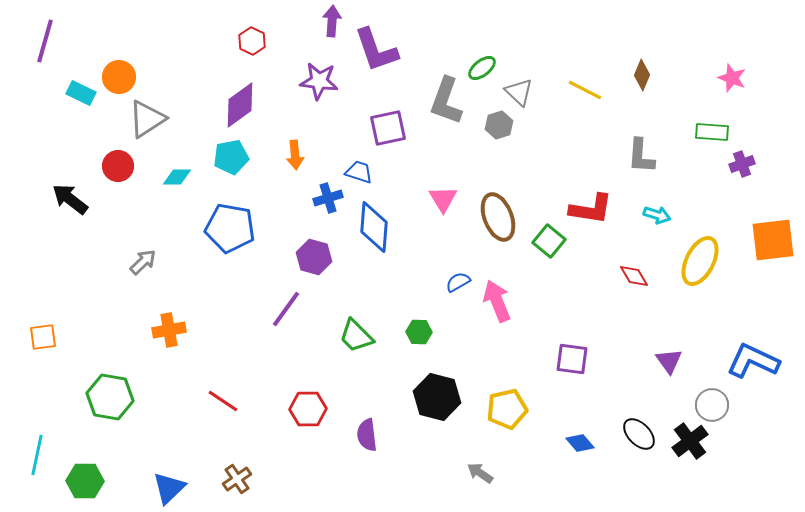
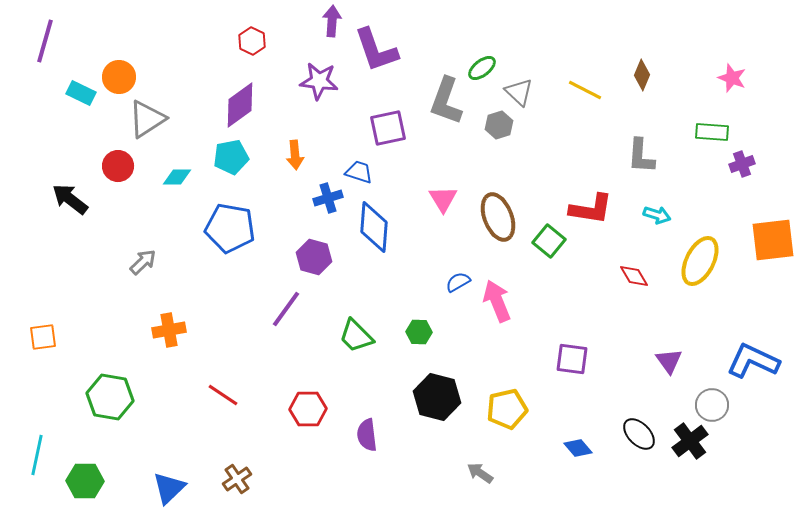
red line at (223, 401): moved 6 px up
blue diamond at (580, 443): moved 2 px left, 5 px down
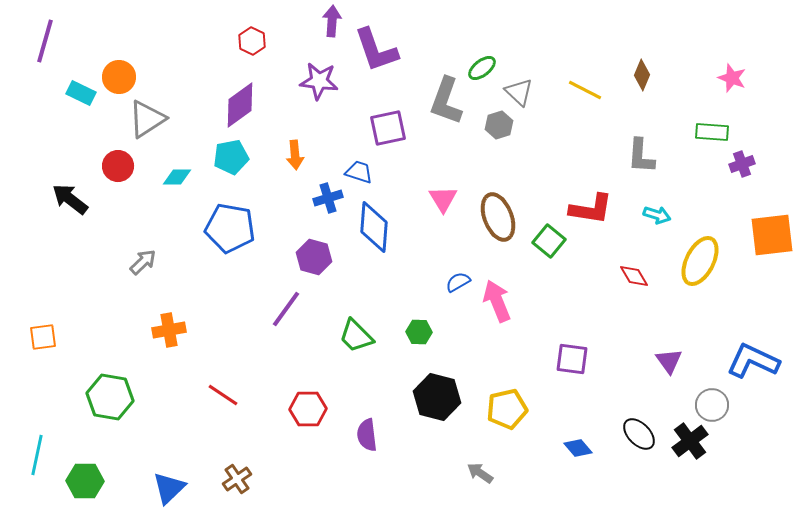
orange square at (773, 240): moved 1 px left, 5 px up
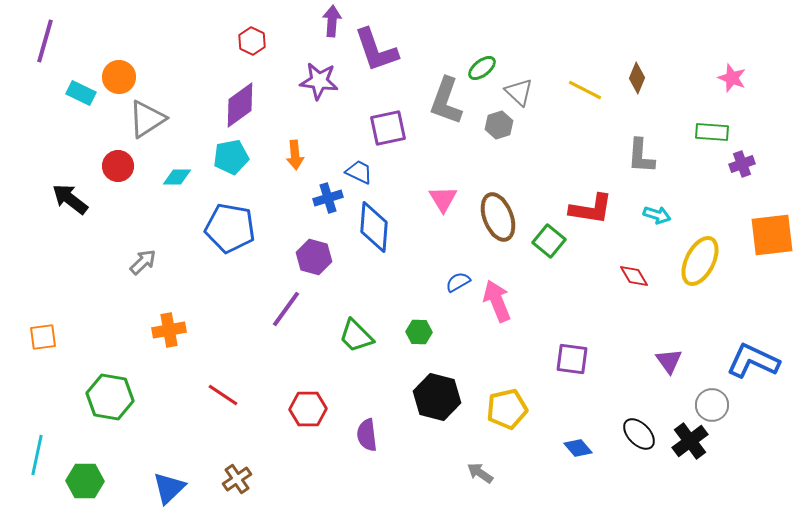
brown diamond at (642, 75): moved 5 px left, 3 px down
blue trapezoid at (359, 172): rotated 8 degrees clockwise
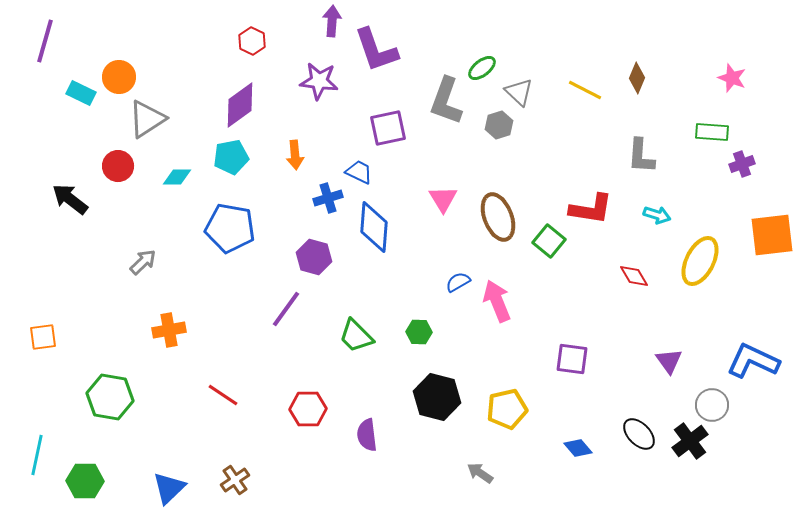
brown cross at (237, 479): moved 2 px left, 1 px down
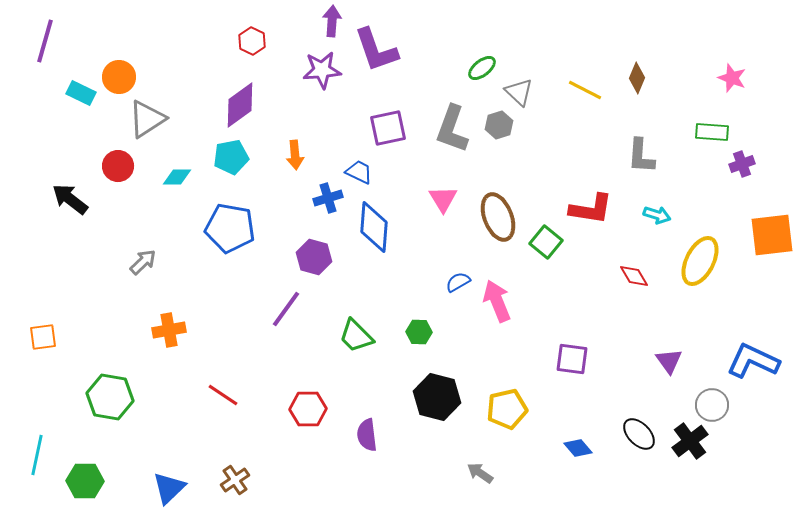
purple star at (319, 81): moved 3 px right, 11 px up; rotated 12 degrees counterclockwise
gray L-shape at (446, 101): moved 6 px right, 28 px down
green square at (549, 241): moved 3 px left, 1 px down
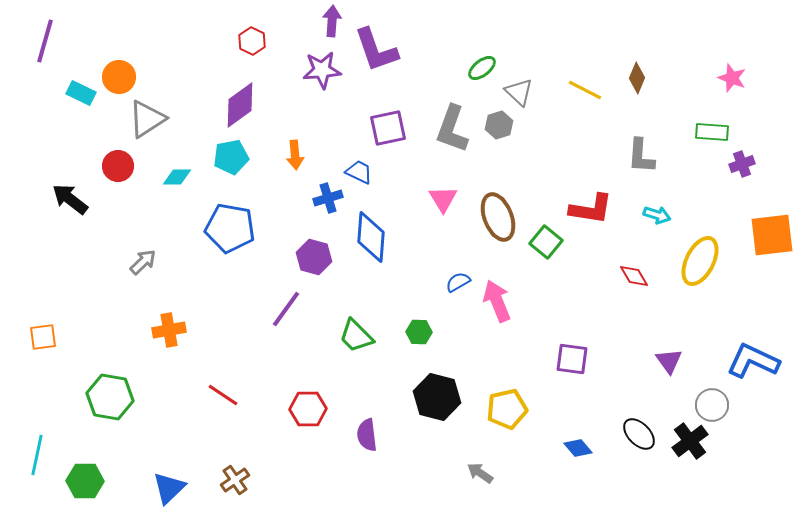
blue diamond at (374, 227): moved 3 px left, 10 px down
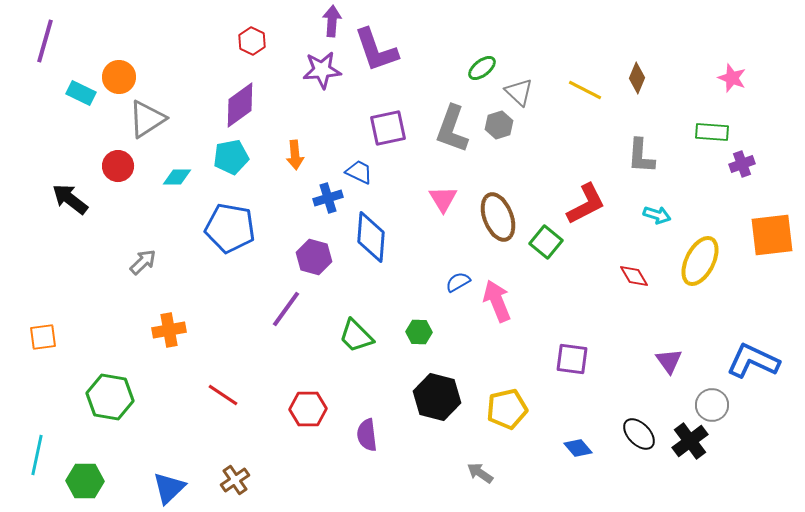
red L-shape at (591, 209): moved 5 px left, 5 px up; rotated 36 degrees counterclockwise
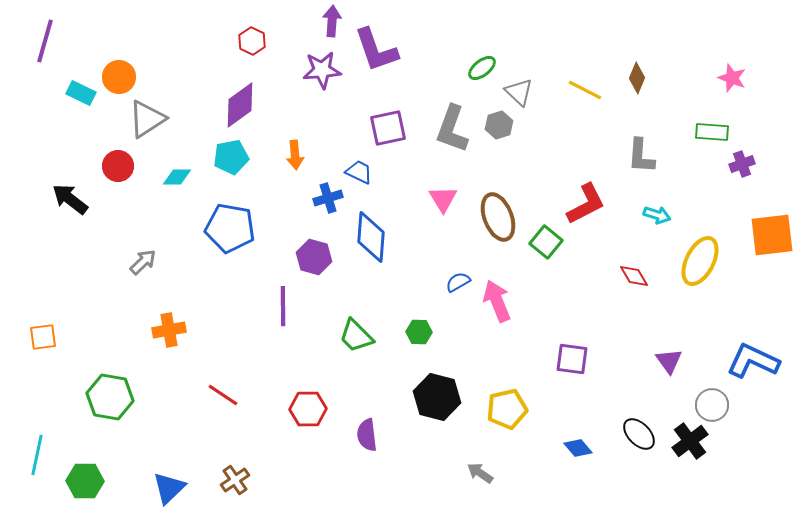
purple line at (286, 309): moved 3 px left, 3 px up; rotated 36 degrees counterclockwise
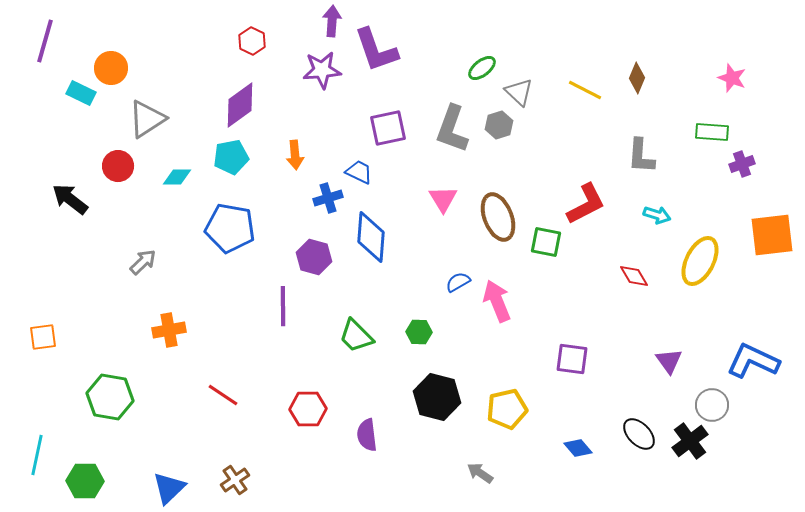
orange circle at (119, 77): moved 8 px left, 9 px up
green square at (546, 242): rotated 28 degrees counterclockwise
